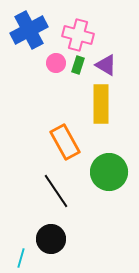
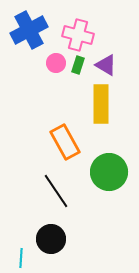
cyan line: rotated 12 degrees counterclockwise
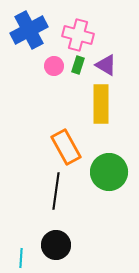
pink circle: moved 2 px left, 3 px down
orange rectangle: moved 1 px right, 5 px down
black line: rotated 42 degrees clockwise
black circle: moved 5 px right, 6 px down
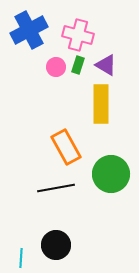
pink circle: moved 2 px right, 1 px down
green circle: moved 2 px right, 2 px down
black line: moved 3 px up; rotated 72 degrees clockwise
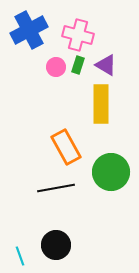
green circle: moved 2 px up
cyan line: moved 1 px left, 2 px up; rotated 24 degrees counterclockwise
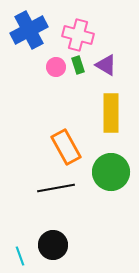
green rectangle: rotated 36 degrees counterclockwise
yellow rectangle: moved 10 px right, 9 px down
black circle: moved 3 px left
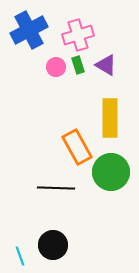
pink cross: rotated 32 degrees counterclockwise
yellow rectangle: moved 1 px left, 5 px down
orange rectangle: moved 11 px right
black line: rotated 12 degrees clockwise
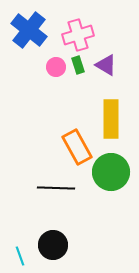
blue cross: rotated 24 degrees counterclockwise
yellow rectangle: moved 1 px right, 1 px down
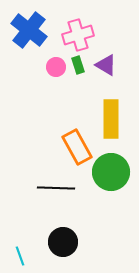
black circle: moved 10 px right, 3 px up
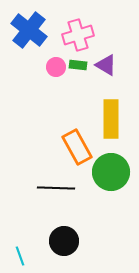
green rectangle: rotated 66 degrees counterclockwise
black circle: moved 1 px right, 1 px up
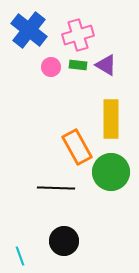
pink circle: moved 5 px left
